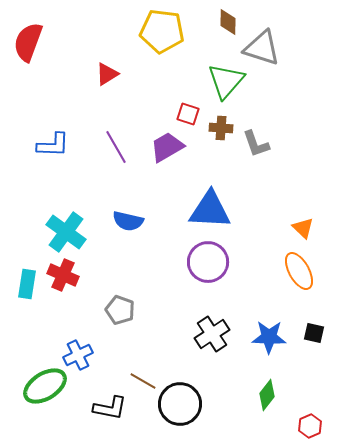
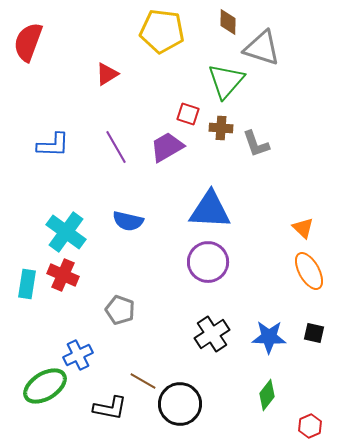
orange ellipse: moved 10 px right
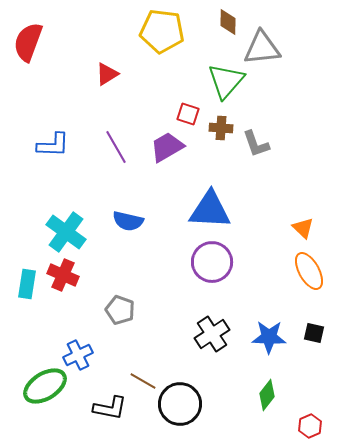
gray triangle: rotated 24 degrees counterclockwise
purple circle: moved 4 px right
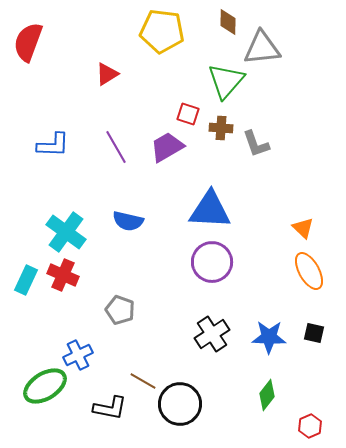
cyan rectangle: moved 1 px left, 4 px up; rotated 16 degrees clockwise
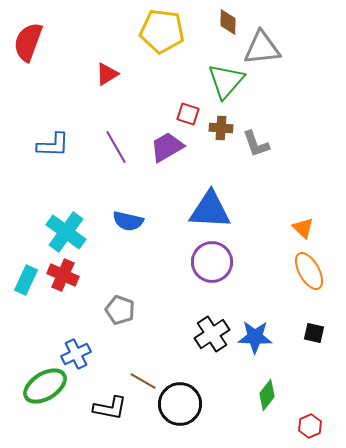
blue star: moved 14 px left
blue cross: moved 2 px left, 1 px up
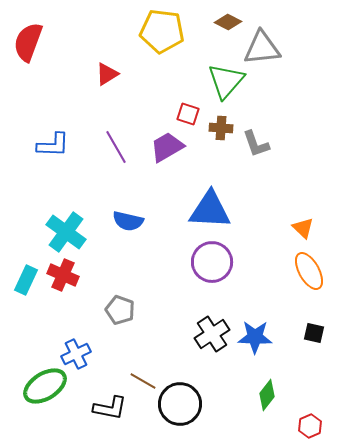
brown diamond: rotated 64 degrees counterclockwise
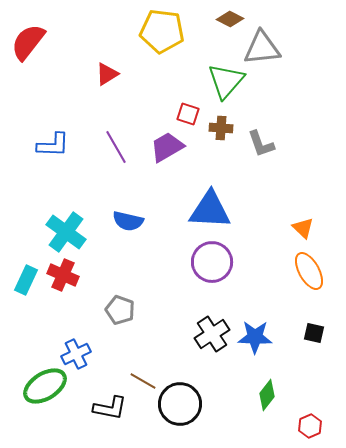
brown diamond: moved 2 px right, 3 px up
red semicircle: rotated 18 degrees clockwise
gray L-shape: moved 5 px right
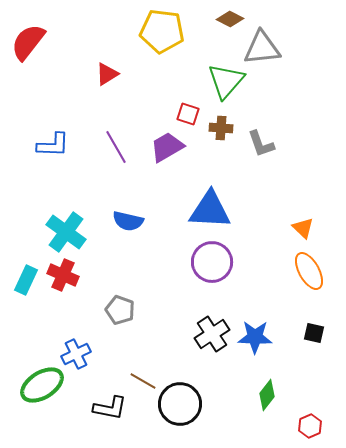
green ellipse: moved 3 px left, 1 px up
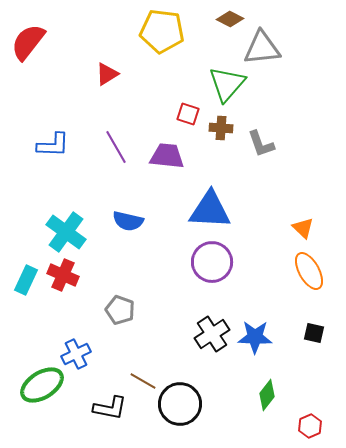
green triangle: moved 1 px right, 3 px down
purple trapezoid: moved 9 px down; rotated 36 degrees clockwise
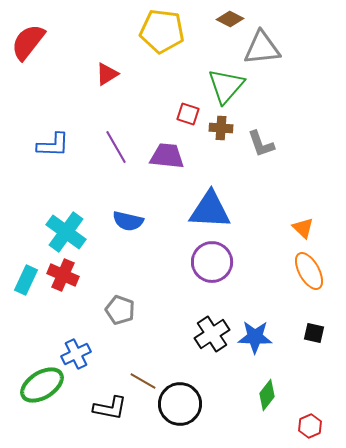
green triangle: moved 1 px left, 2 px down
